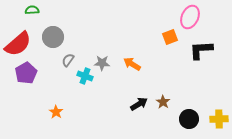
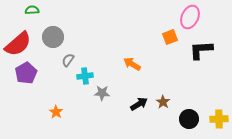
gray star: moved 30 px down
cyan cross: rotated 28 degrees counterclockwise
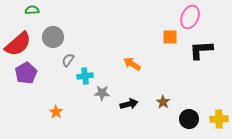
orange square: rotated 21 degrees clockwise
black arrow: moved 10 px left; rotated 18 degrees clockwise
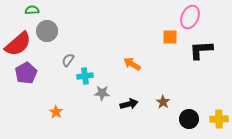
gray circle: moved 6 px left, 6 px up
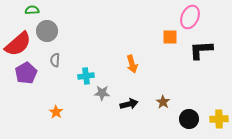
gray semicircle: moved 13 px left; rotated 32 degrees counterclockwise
orange arrow: rotated 138 degrees counterclockwise
cyan cross: moved 1 px right
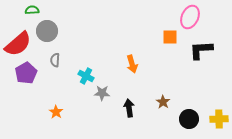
cyan cross: rotated 35 degrees clockwise
black arrow: moved 4 px down; rotated 84 degrees counterclockwise
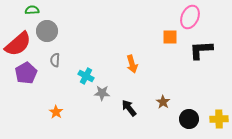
black arrow: rotated 30 degrees counterclockwise
